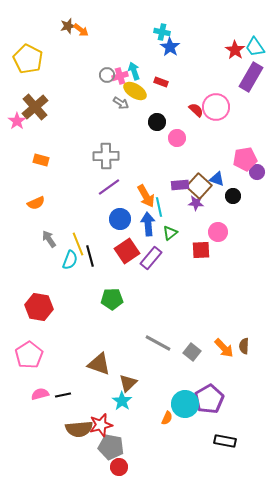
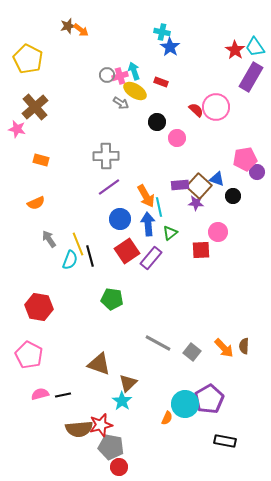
pink star at (17, 121): moved 8 px down; rotated 24 degrees counterclockwise
green pentagon at (112, 299): rotated 10 degrees clockwise
pink pentagon at (29, 355): rotated 12 degrees counterclockwise
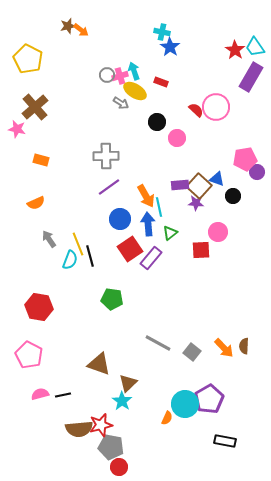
red square at (127, 251): moved 3 px right, 2 px up
